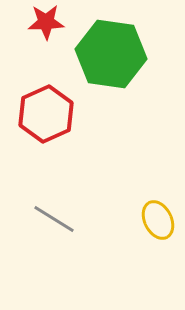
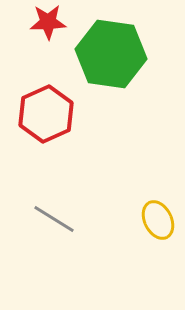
red star: moved 2 px right
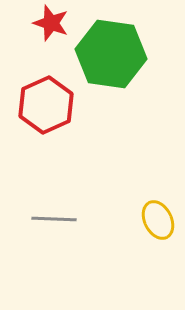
red star: moved 3 px right, 1 px down; rotated 21 degrees clockwise
red hexagon: moved 9 px up
gray line: rotated 30 degrees counterclockwise
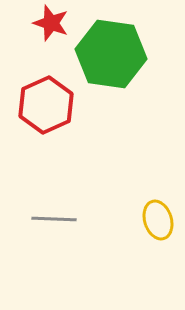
yellow ellipse: rotated 9 degrees clockwise
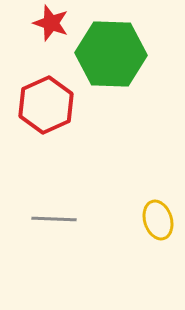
green hexagon: rotated 6 degrees counterclockwise
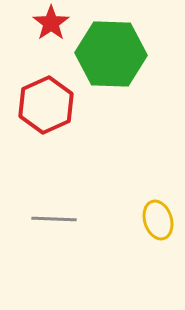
red star: rotated 18 degrees clockwise
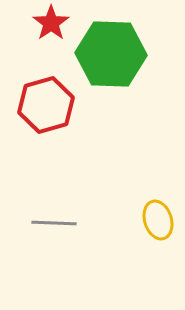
red hexagon: rotated 8 degrees clockwise
gray line: moved 4 px down
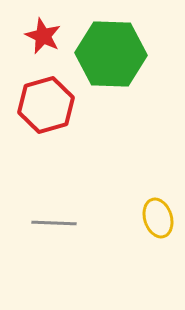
red star: moved 8 px left, 13 px down; rotated 12 degrees counterclockwise
yellow ellipse: moved 2 px up
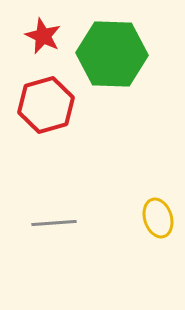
green hexagon: moved 1 px right
gray line: rotated 6 degrees counterclockwise
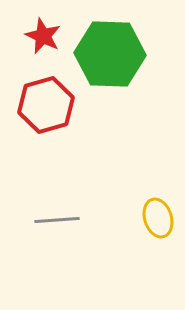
green hexagon: moved 2 px left
gray line: moved 3 px right, 3 px up
